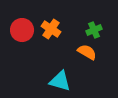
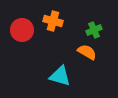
orange cross: moved 2 px right, 8 px up; rotated 18 degrees counterclockwise
cyan triangle: moved 5 px up
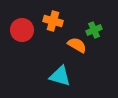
orange semicircle: moved 10 px left, 7 px up
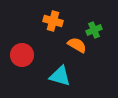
red circle: moved 25 px down
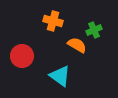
red circle: moved 1 px down
cyan triangle: rotated 20 degrees clockwise
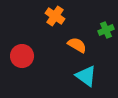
orange cross: moved 2 px right, 5 px up; rotated 18 degrees clockwise
green cross: moved 12 px right
cyan triangle: moved 26 px right
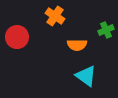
orange semicircle: rotated 150 degrees clockwise
red circle: moved 5 px left, 19 px up
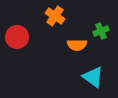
green cross: moved 5 px left, 1 px down
cyan triangle: moved 7 px right, 1 px down
